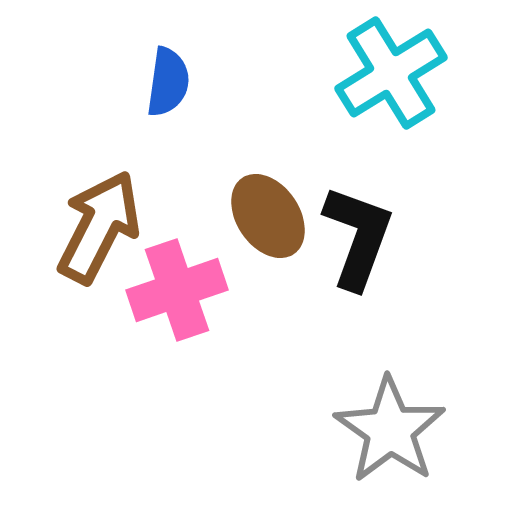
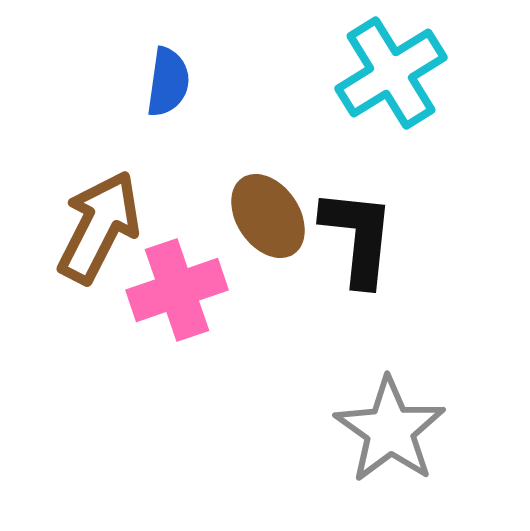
black L-shape: rotated 14 degrees counterclockwise
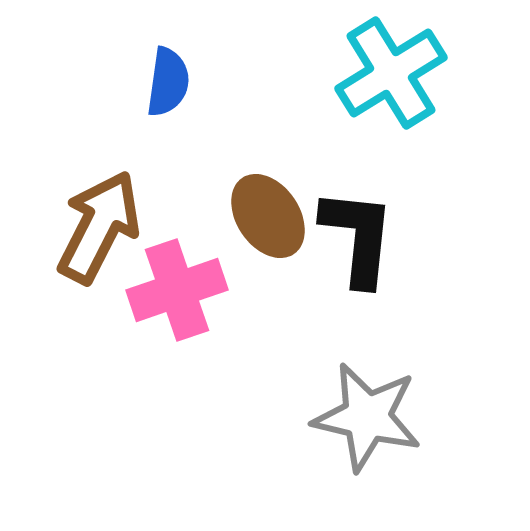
gray star: moved 23 px left, 13 px up; rotated 22 degrees counterclockwise
